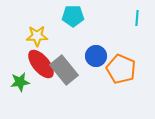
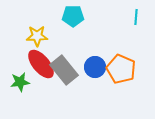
cyan line: moved 1 px left, 1 px up
blue circle: moved 1 px left, 11 px down
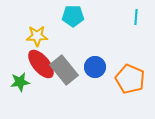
orange pentagon: moved 9 px right, 10 px down
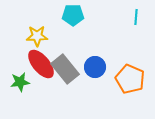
cyan pentagon: moved 1 px up
gray rectangle: moved 1 px right, 1 px up
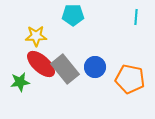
yellow star: moved 1 px left
red ellipse: rotated 8 degrees counterclockwise
orange pentagon: rotated 12 degrees counterclockwise
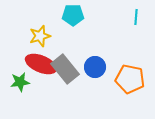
yellow star: moved 4 px right; rotated 15 degrees counterclockwise
red ellipse: rotated 20 degrees counterclockwise
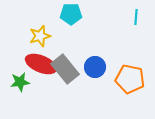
cyan pentagon: moved 2 px left, 1 px up
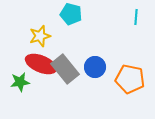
cyan pentagon: rotated 15 degrees clockwise
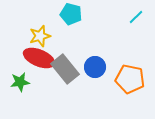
cyan line: rotated 42 degrees clockwise
red ellipse: moved 2 px left, 6 px up
